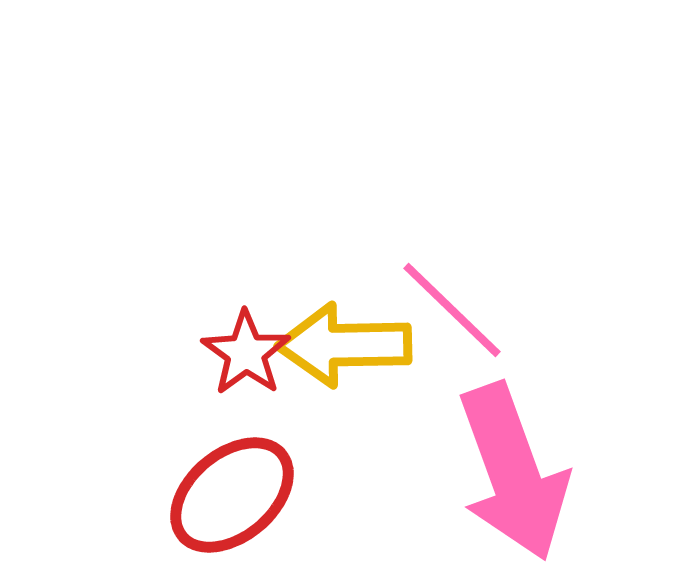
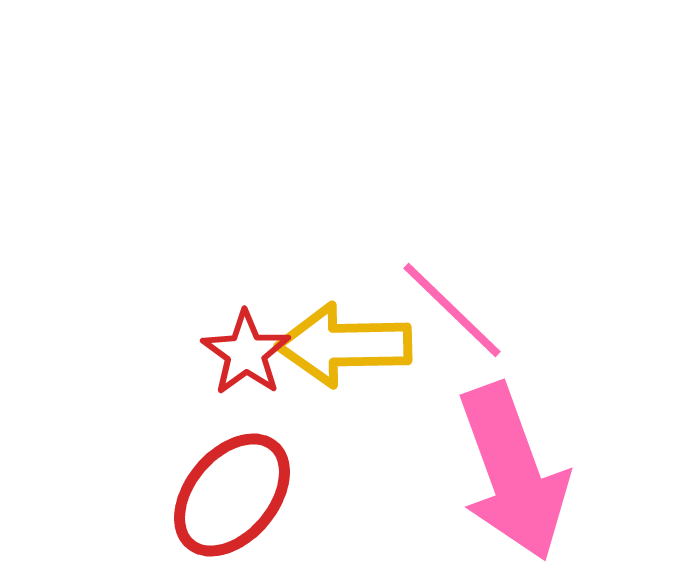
red ellipse: rotated 10 degrees counterclockwise
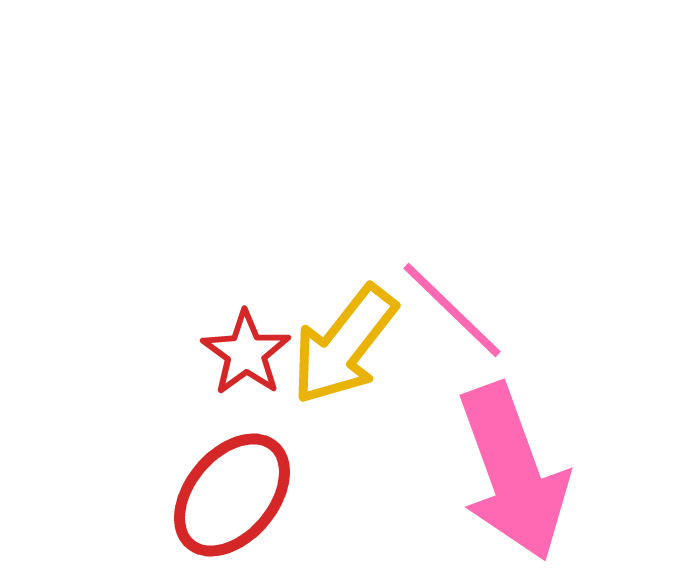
yellow arrow: rotated 51 degrees counterclockwise
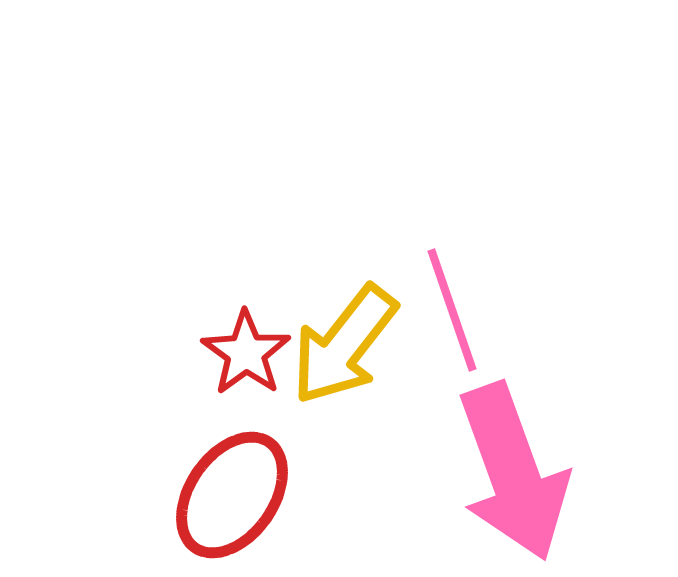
pink line: rotated 27 degrees clockwise
red ellipse: rotated 5 degrees counterclockwise
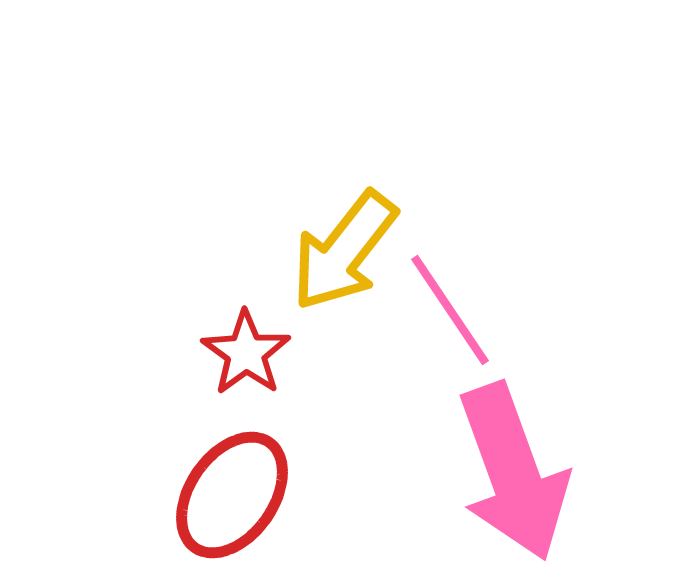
pink line: moved 2 px left; rotated 15 degrees counterclockwise
yellow arrow: moved 94 px up
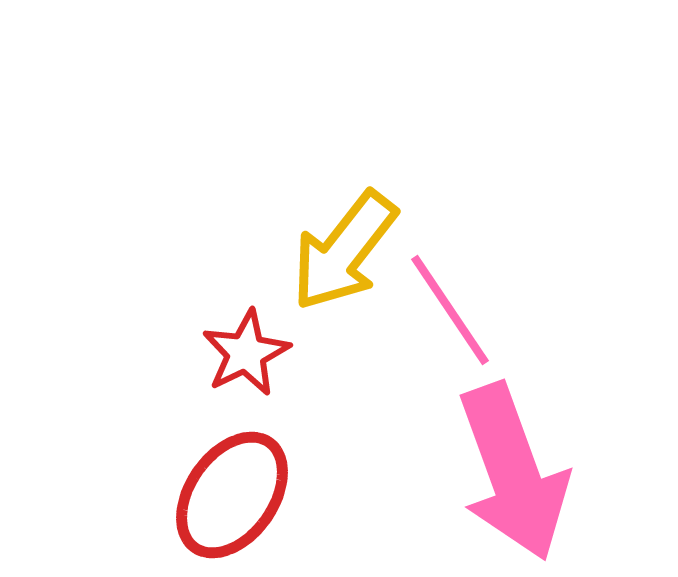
red star: rotated 10 degrees clockwise
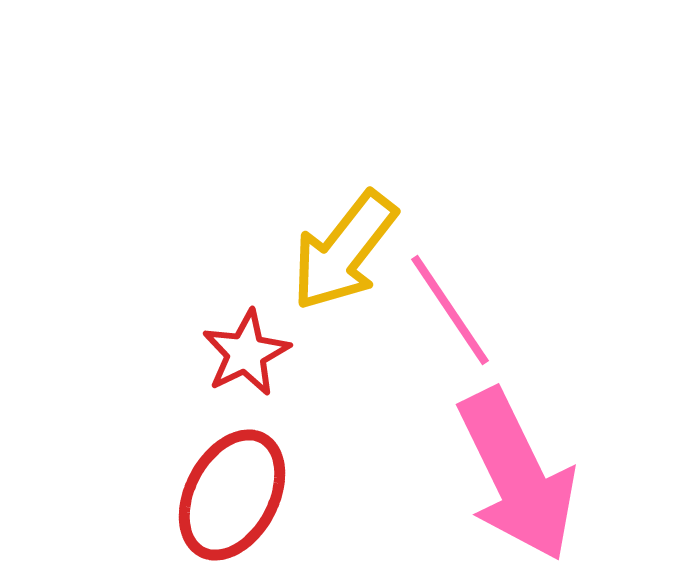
pink arrow: moved 4 px right, 3 px down; rotated 6 degrees counterclockwise
red ellipse: rotated 7 degrees counterclockwise
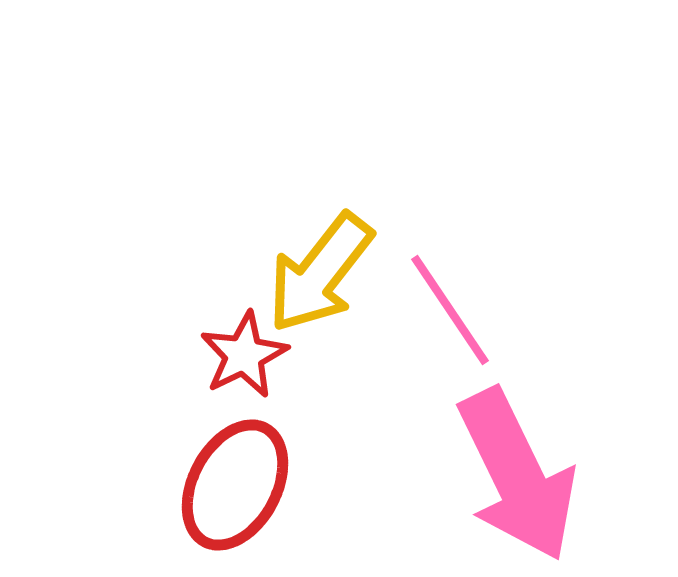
yellow arrow: moved 24 px left, 22 px down
red star: moved 2 px left, 2 px down
red ellipse: moved 3 px right, 10 px up
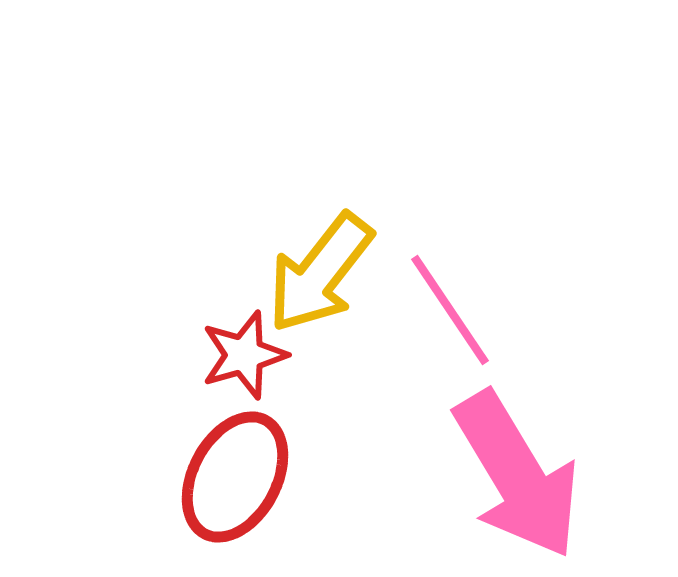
red star: rotated 10 degrees clockwise
pink arrow: rotated 5 degrees counterclockwise
red ellipse: moved 8 px up
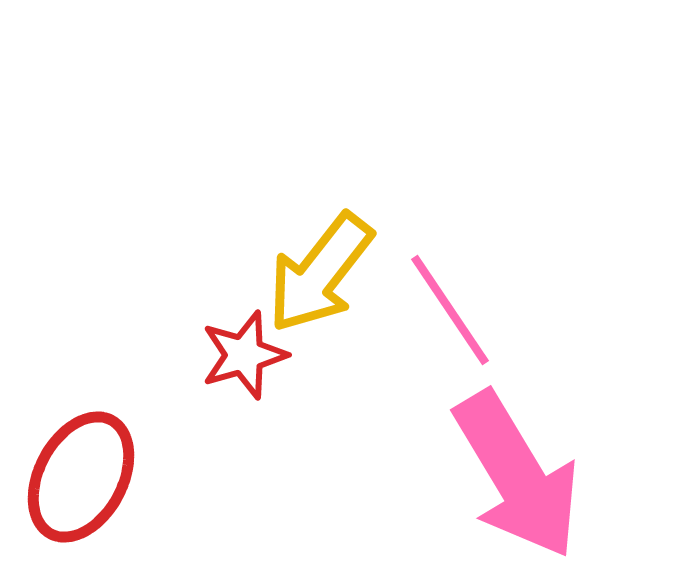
red ellipse: moved 154 px left
